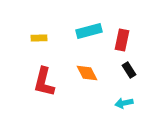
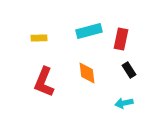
red rectangle: moved 1 px left, 1 px up
orange diamond: rotated 20 degrees clockwise
red L-shape: rotated 8 degrees clockwise
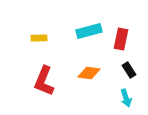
orange diamond: moved 2 px right; rotated 75 degrees counterclockwise
red L-shape: moved 1 px up
cyan arrow: moved 2 px right, 5 px up; rotated 96 degrees counterclockwise
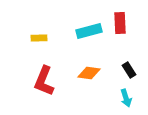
red rectangle: moved 1 px left, 16 px up; rotated 15 degrees counterclockwise
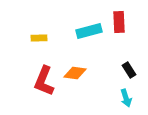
red rectangle: moved 1 px left, 1 px up
orange diamond: moved 14 px left
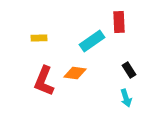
cyan rectangle: moved 3 px right, 10 px down; rotated 20 degrees counterclockwise
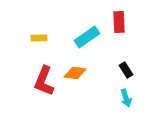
cyan rectangle: moved 5 px left, 4 px up
black rectangle: moved 3 px left
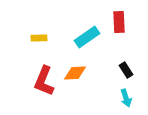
orange diamond: rotated 10 degrees counterclockwise
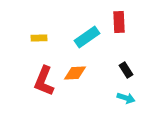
cyan arrow: rotated 54 degrees counterclockwise
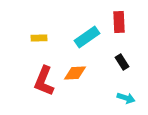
black rectangle: moved 4 px left, 8 px up
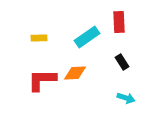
red L-shape: moved 2 px left, 1 px up; rotated 68 degrees clockwise
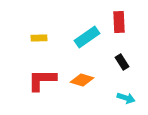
orange diamond: moved 7 px right, 7 px down; rotated 20 degrees clockwise
